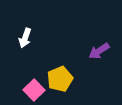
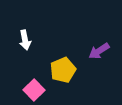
white arrow: moved 2 px down; rotated 30 degrees counterclockwise
yellow pentagon: moved 3 px right, 9 px up
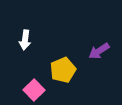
white arrow: rotated 18 degrees clockwise
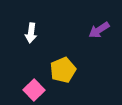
white arrow: moved 6 px right, 7 px up
purple arrow: moved 21 px up
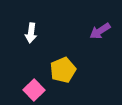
purple arrow: moved 1 px right, 1 px down
